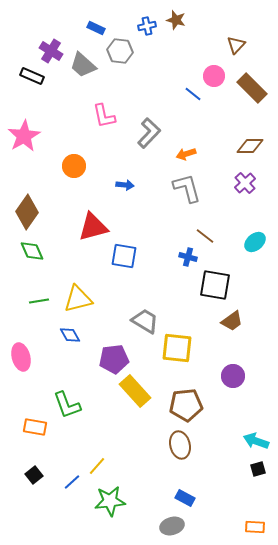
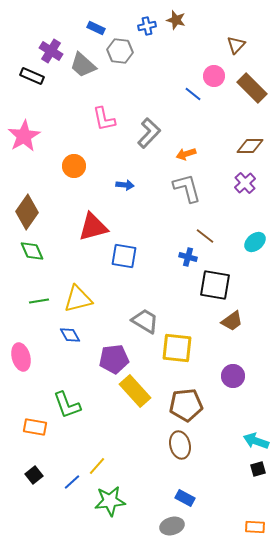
pink L-shape at (104, 116): moved 3 px down
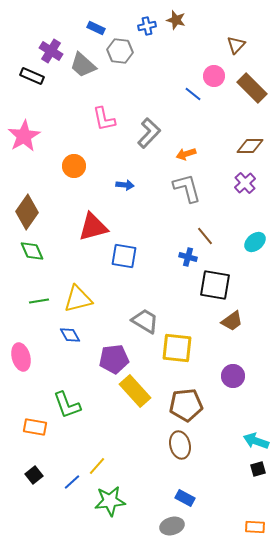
brown line at (205, 236): rotated 12 degrees clockwise
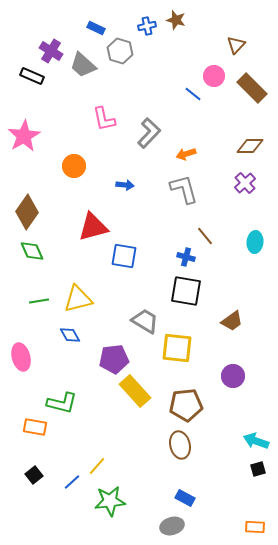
gray hexagon at (120, 51): rotated 10 degrees clockwise
gray L-shape at (187, 188): moved 3 px left, 1 px down
cyan ellipse at (255, 242): rotated 45 degrees counterclockwise
blue cross at (188, 257): moved 2 px left
black square at (215, 285): moved 29 px left, 6 px down
green L-shape at (67, 405): moved 5 px left, 2 px up; rotated 56 degrees counterclockwise
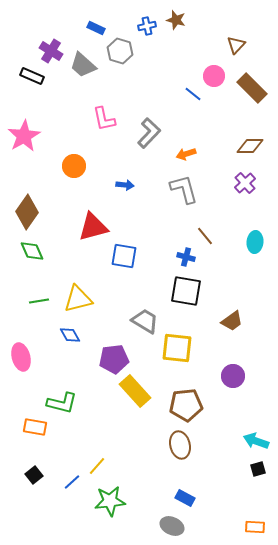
gray ellipse at (172, 526): rotated 40 degrees clockwise
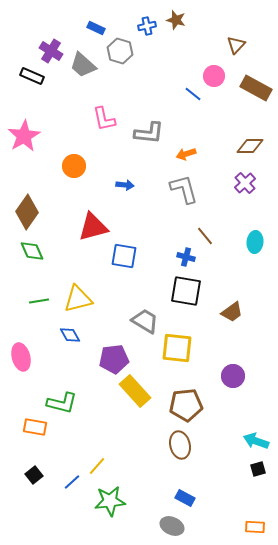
brown rectangle at (252, 88): moved 4 px right; rotated 16 degrees counterclockwise
gray L-shape at (149, 133): rotated 52 degrees clockwise
brown trapezoid at (232, 321): moved 9 px up
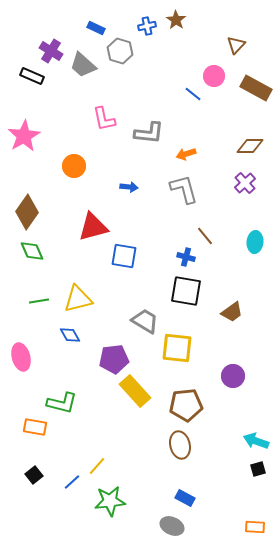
brown star at (176, 20): rotated 18 degrees clockwise
blue arrow at (125, 185): moved 4 px right, 2 px down
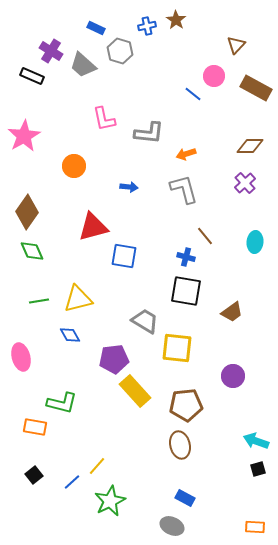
green star at (110, 501): rotated 20 degrees counterclockwise
